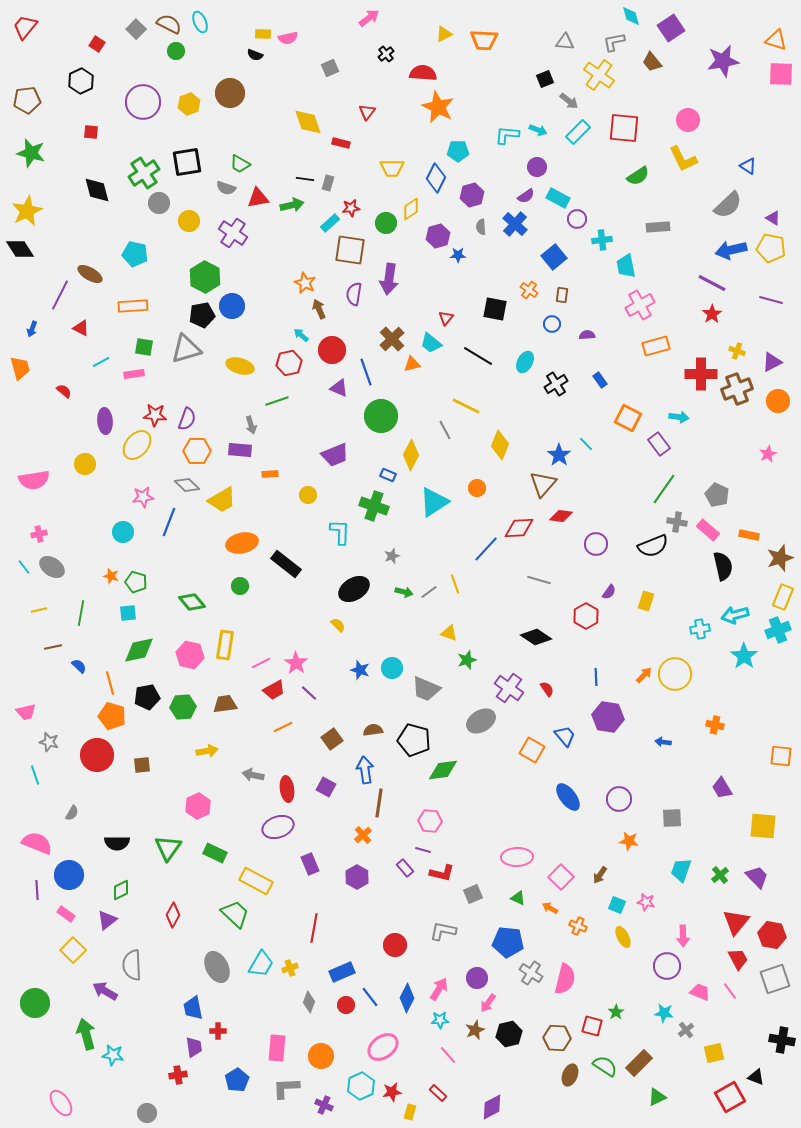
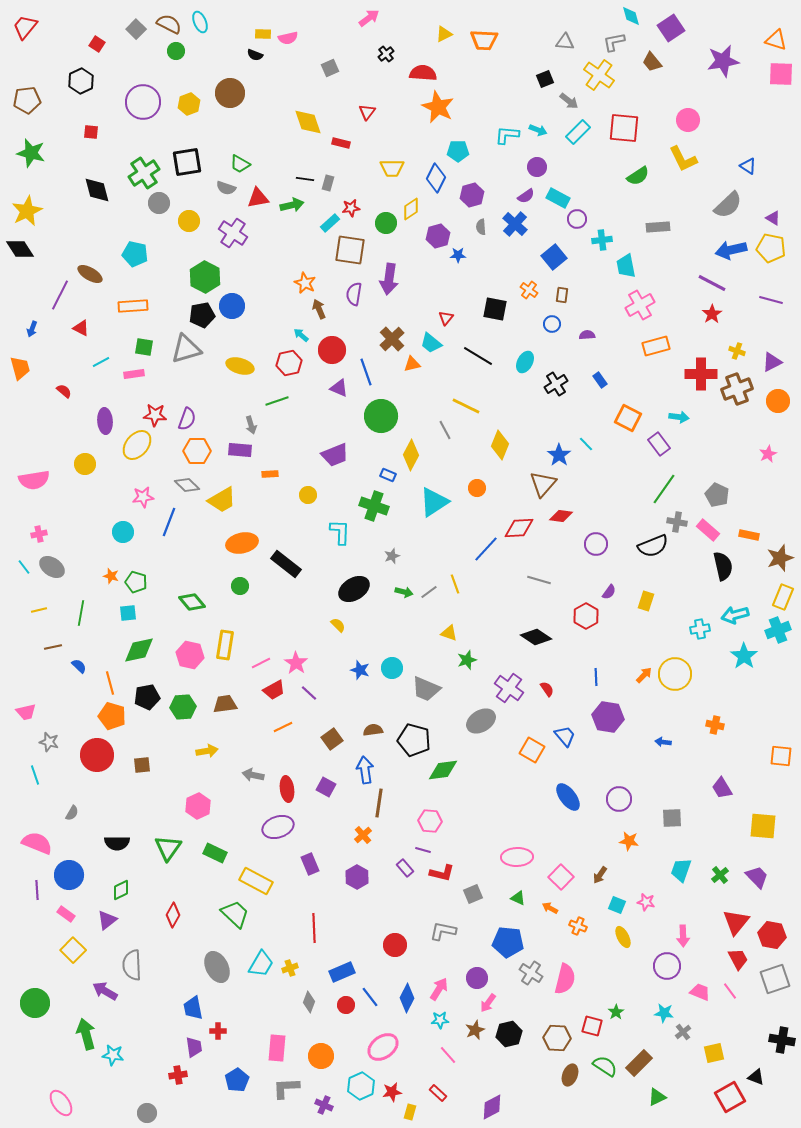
red line at (314, 928): rotated 12 degrees counterclockwise
gray cross at (686, 1030): moved 3 px left, 2 px down
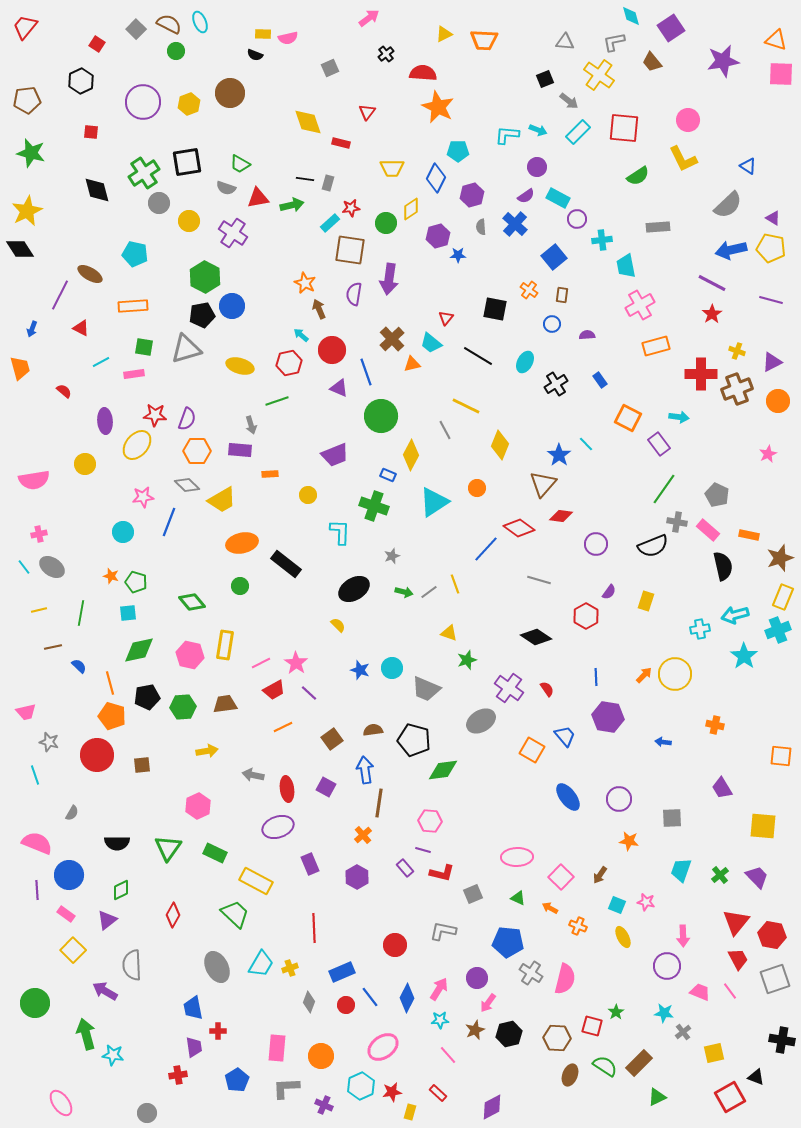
red diamond at (519, 528): rotated 40 degrees clockwise
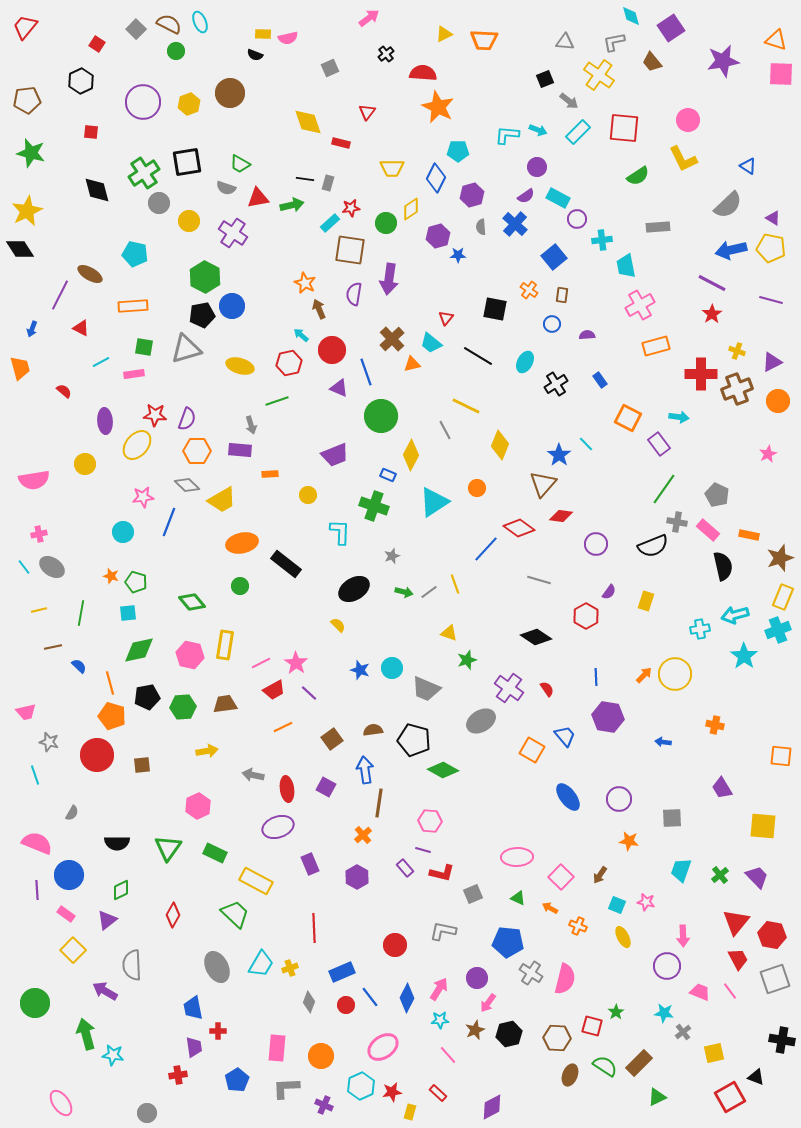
green diamond at (443, 770): rotated 36 degrees clockwise
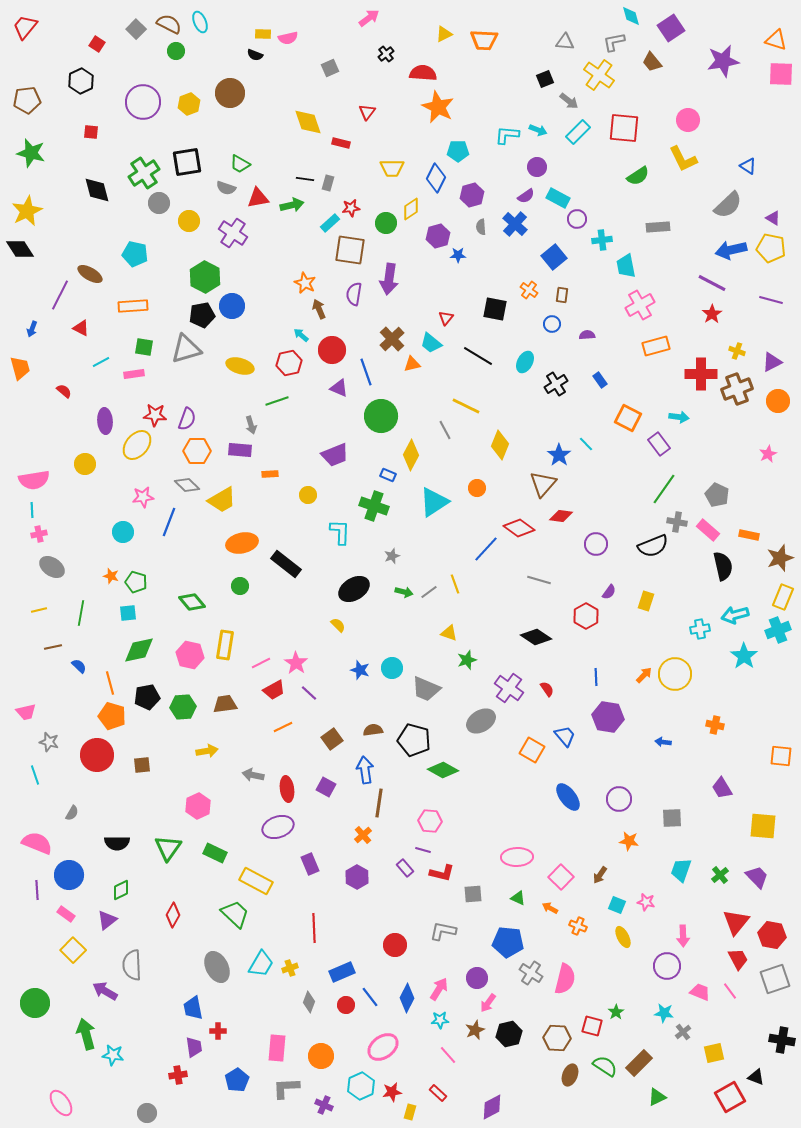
cyan line at (24, 567): moved 8 px right, 57 px up; rotated 35 degrees clockwise
gray square at (473, 894): rotated 18 degrees clockwise
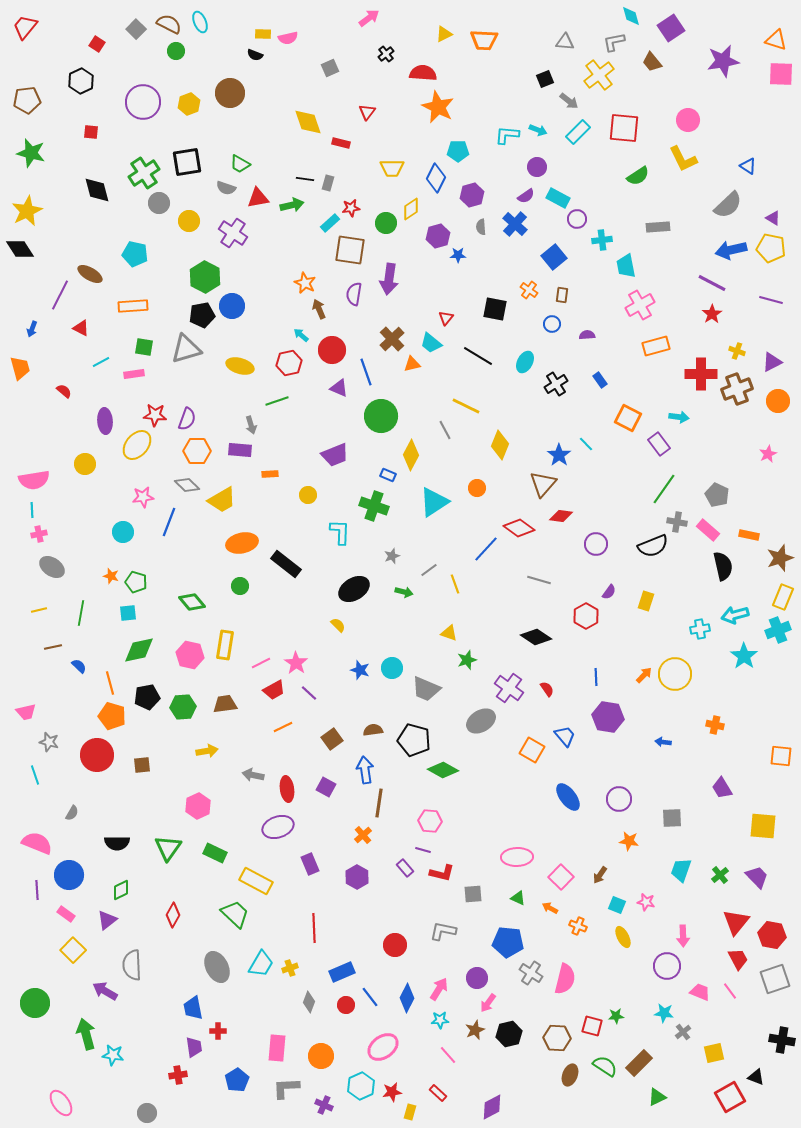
yellow cross at (599, 75): rotated 16 degrees clockwise
gray line at (429, 592): moved 22 px up
green star at (616, 1012): moved 4 px down; rotated 28 degrees clockwise
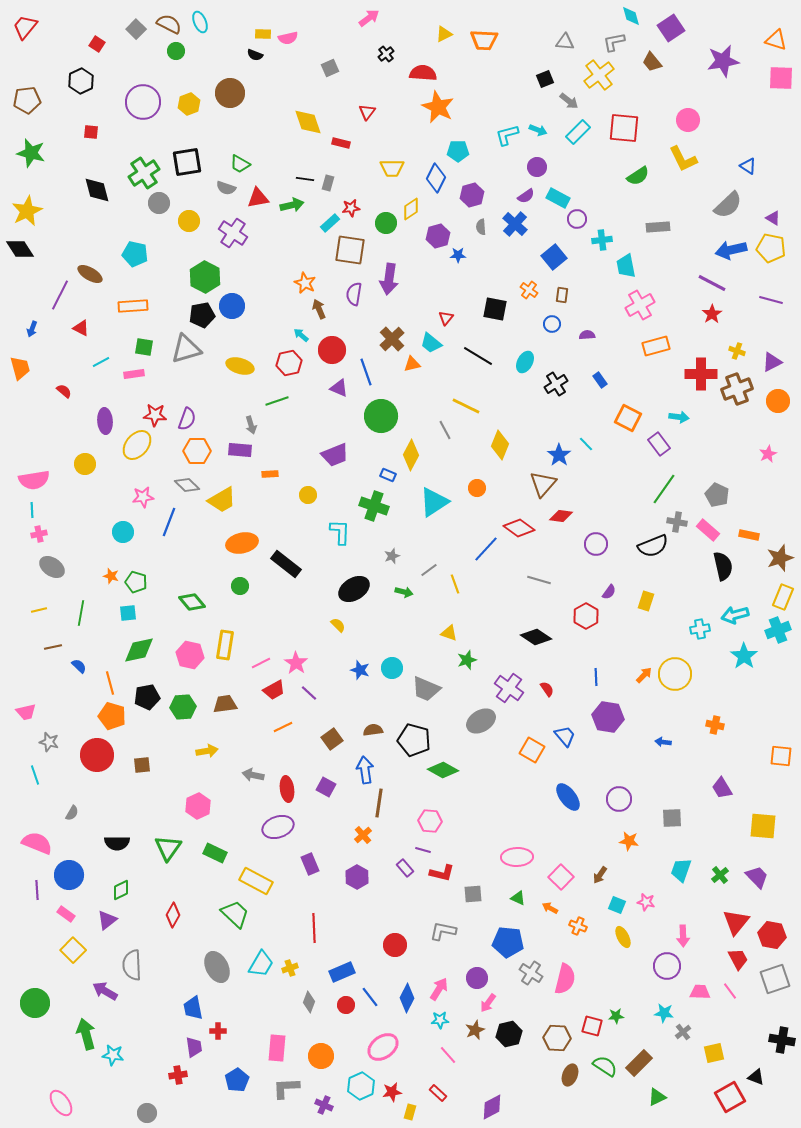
pink square at (781, 74): moved 4 px down
cyan L-shape at (507, 135): rotated 20 degrees counterclockwise
pink trapezoid at (700, 992): rotated 20 degrees counterclockwise
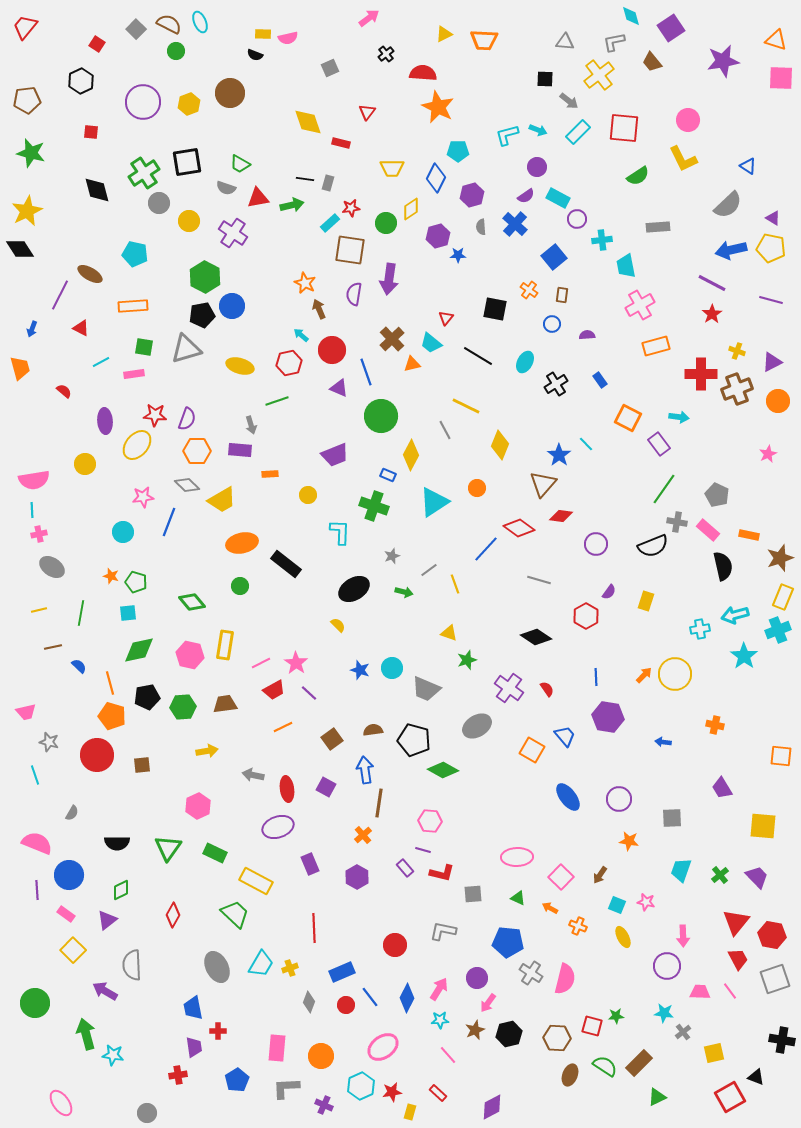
black square at (545, 79): rotated 24 degrees clockwise
gray ellipse at (481, 721): moved 4 px left, 5 px down
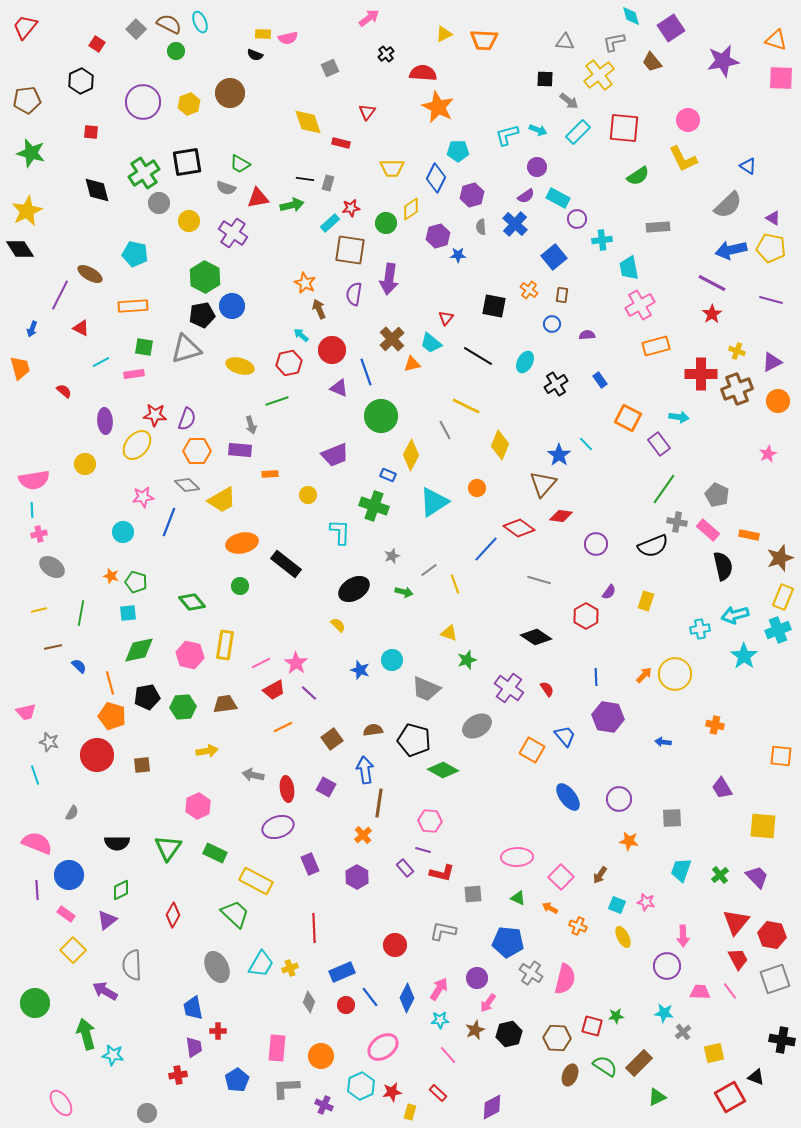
cyan trapezoid at (626, 266): moved 3 px right, 2 px down
black square at (495, 309): moved 1 px left, 3 px up
cyan circle at (392, 668): moved 8 px up
